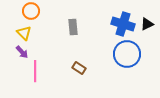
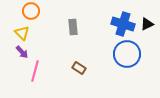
yellow triangle: moved 2 px left
pink line: rotated 15 degrees clockwise
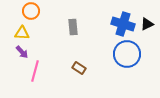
yellow triangle: rotated 42 degrees counterclockwise
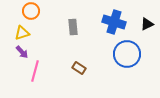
blue cross: moved 9 px left, 2 px up
yellow triangle: rotated 21 degrees counterclockwise
